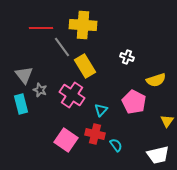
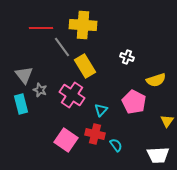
white trapezoid: rotated 10 degrees clockwise
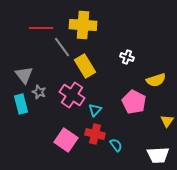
gray star: moved 1 px left, 2 px down
cyan triangle: moved 6 px left
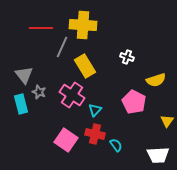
gray line: rotated 60 degrees clockwise
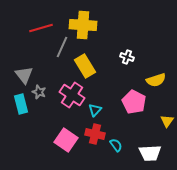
red line: rotated 15 degrees counterclockwise
white trapezoid: moved 8 px left, 2 px up
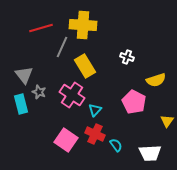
red cross: rotated 12 degrees clockwise
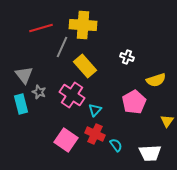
yellow rectangle: rotated 10 degrees counterclockwise
pink pentagon: rotated 15 degrees clockwise
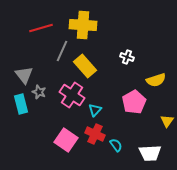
gray line: moved 4 px down
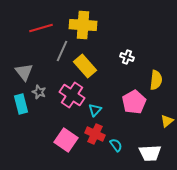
gray triangle: moved 3 px up
yellow semicircle: rotated 66 degrees counterclockwise
yellow triangle: rotated 16 degrees clockwise
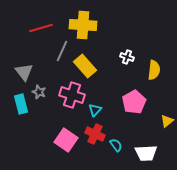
yellow semicircle: moved 2 px left, 10 px up
pink cross: rotated 15 degrees counterclockwise
white trapezoid: moved 4 px left
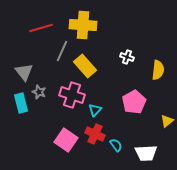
yellow semicircle: moved 4 px right
cyan rectangle: moved 1 px up
